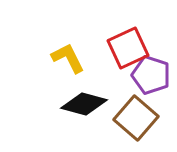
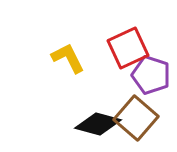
black diamond: moved 14 px right, 20 px down
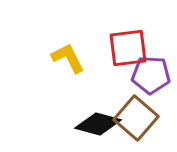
red square: rotated 18 degrees clockwise
purple pentagon: rotated 15 degrees counterclockwise
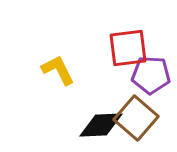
yellow L-shape: moved 10 px left, 12 px down
black diamond: moved 3 px right, 1 px down; rotated 18 degrees counterclockwise
